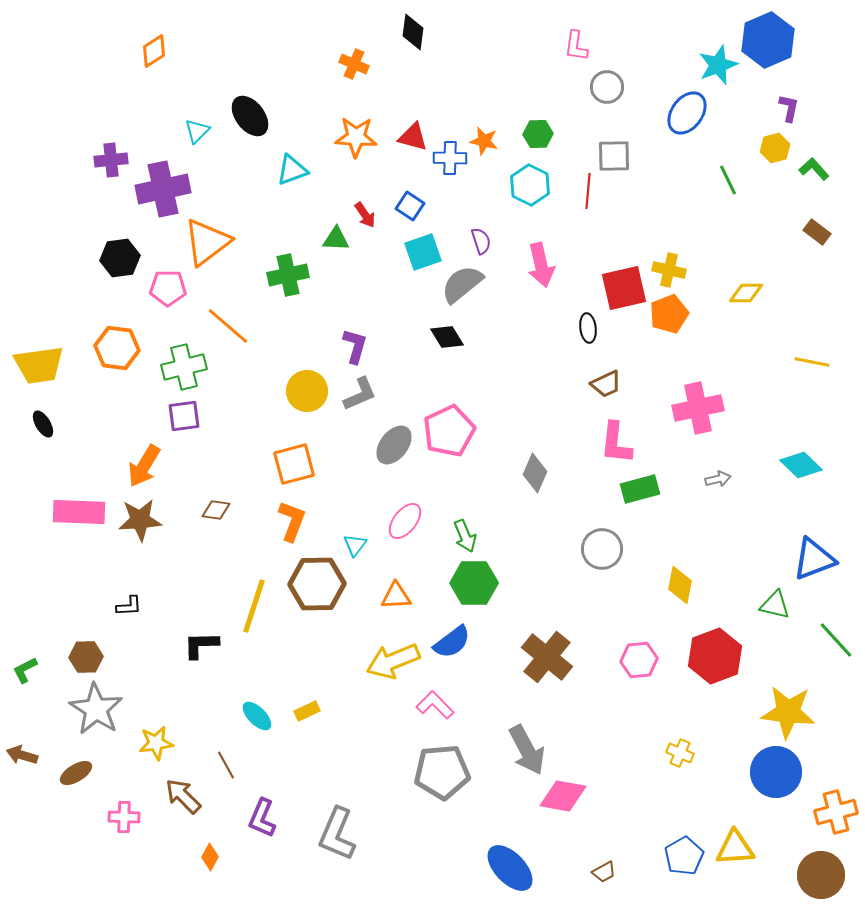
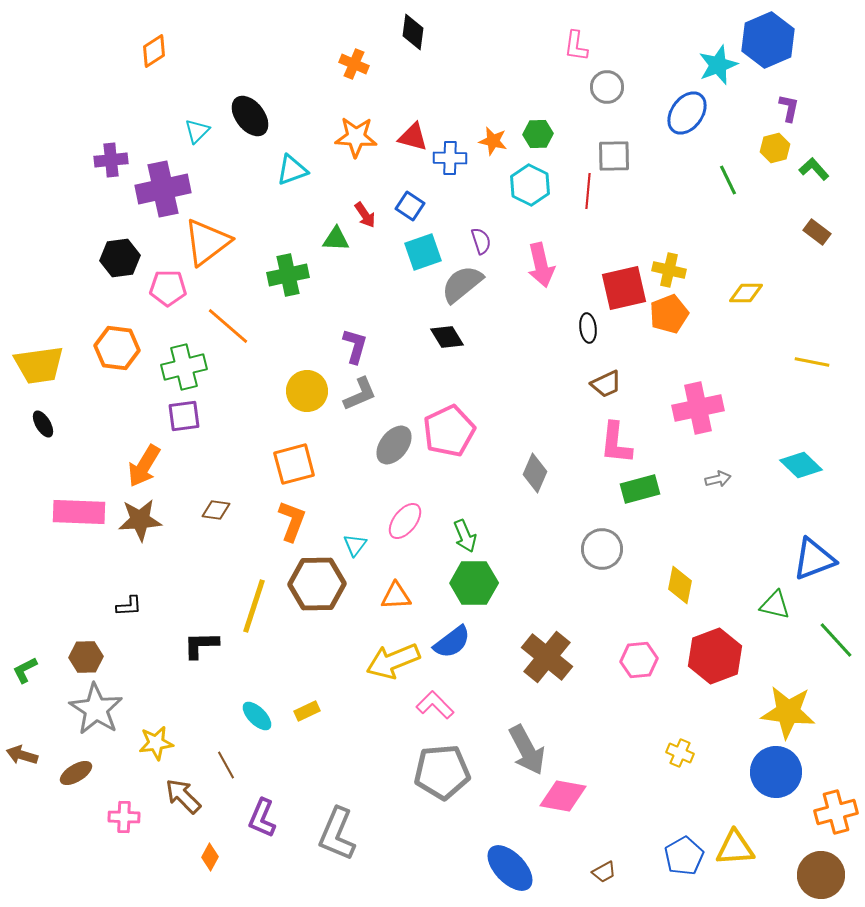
orange star at (484, 141): moved 9 px right
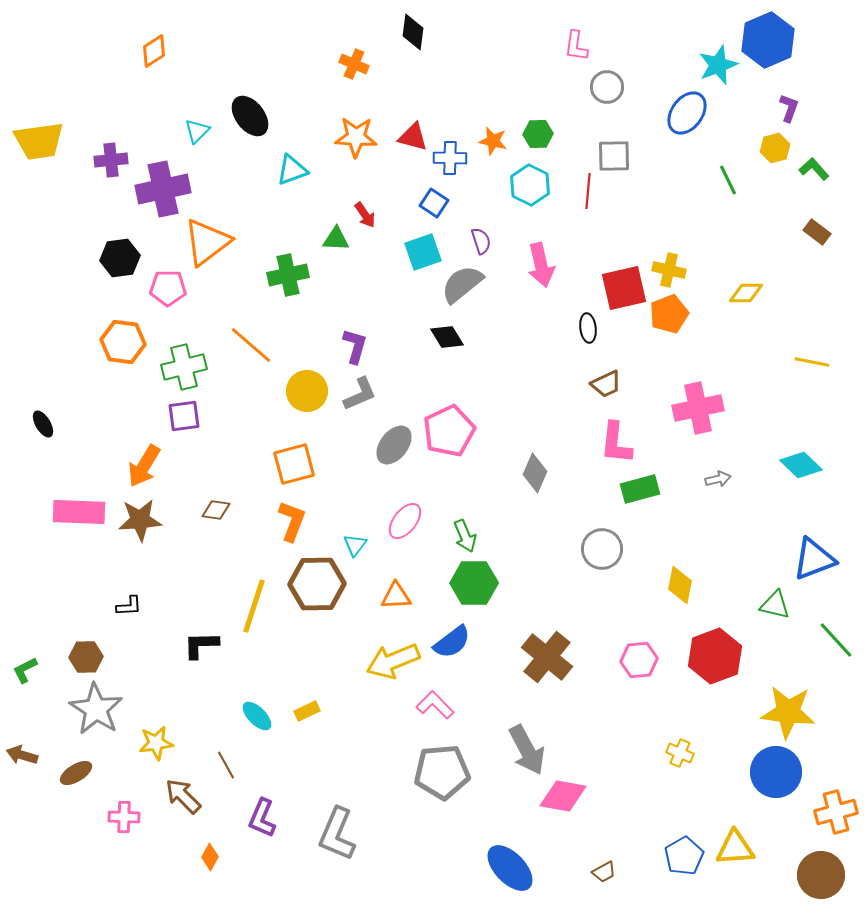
purple L-shape at (789, 108): rotated 8 degrees clockwise
blue square at (410, 206): moved 24 px right, 3 px up
orange line at (228, 326): moved 23 px right, 19 px down
orange hexagon at (117, 348): moved 6 px right, 6 px up
yellow trapezoid at (39, 365): moved 224 px up
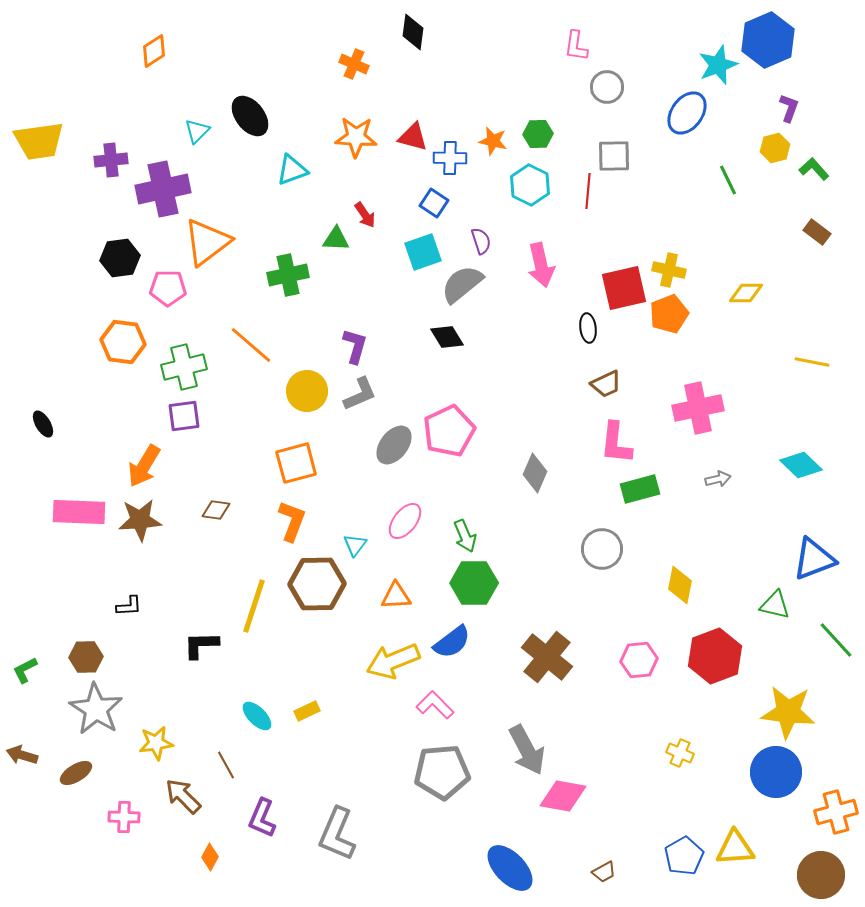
orange square at (294, 464): moved 2 px right, 1 px up
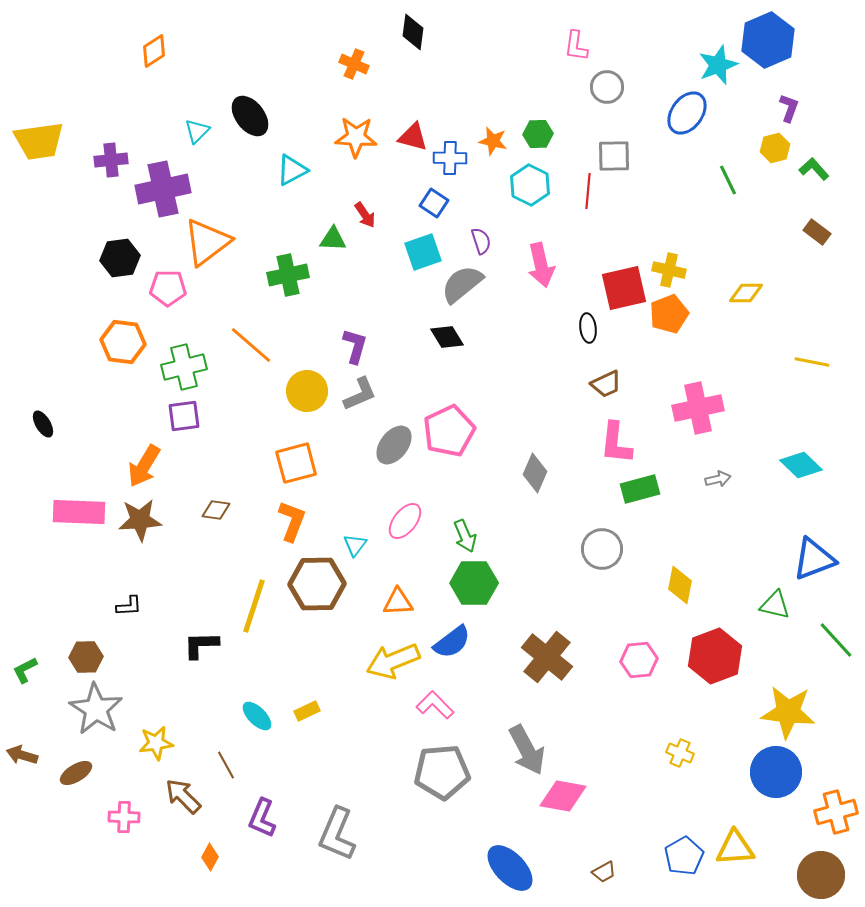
cyan triangle at (292, 170): rotated 8 degrees counterclockwise
green triangle at (336, 239): moved 3 px left
orange triangle at (396, 596): moved 2 px right, 6 px down
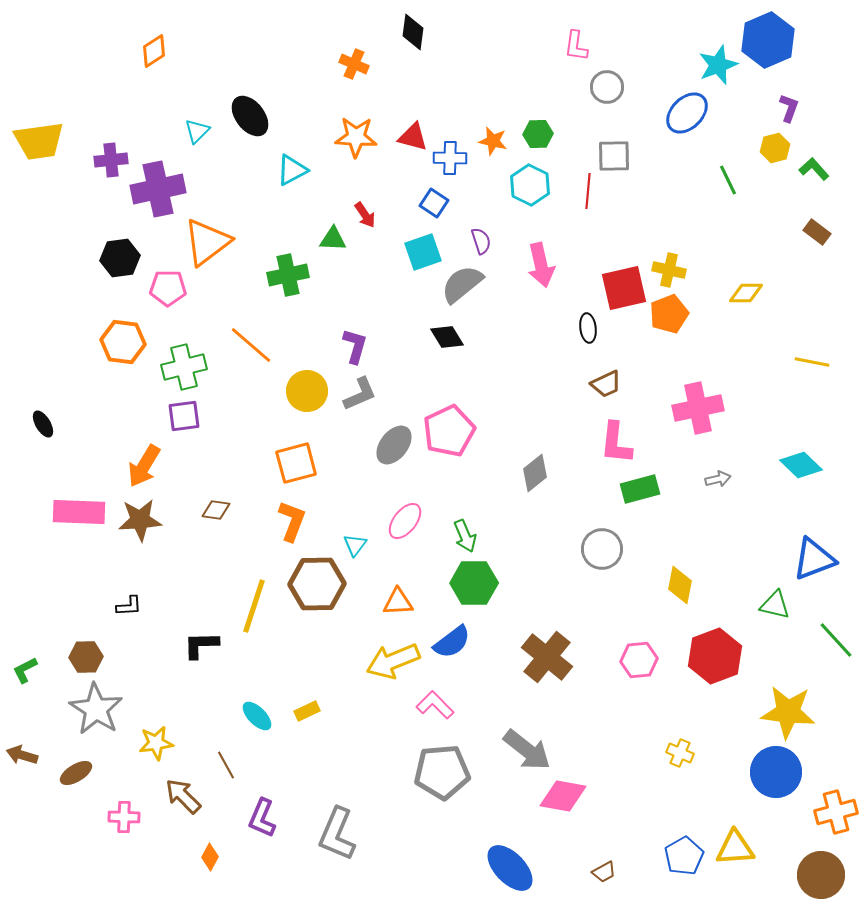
blue ellipse at (687, 113): rotated 9 degrees clockwise
purple cross at (163, 189): moved 5 px left
gray diamond at (535, 473): rotated 27 degrees clockwise
gray arrow at (527, 750): rotated 24 degrees counterclockwise
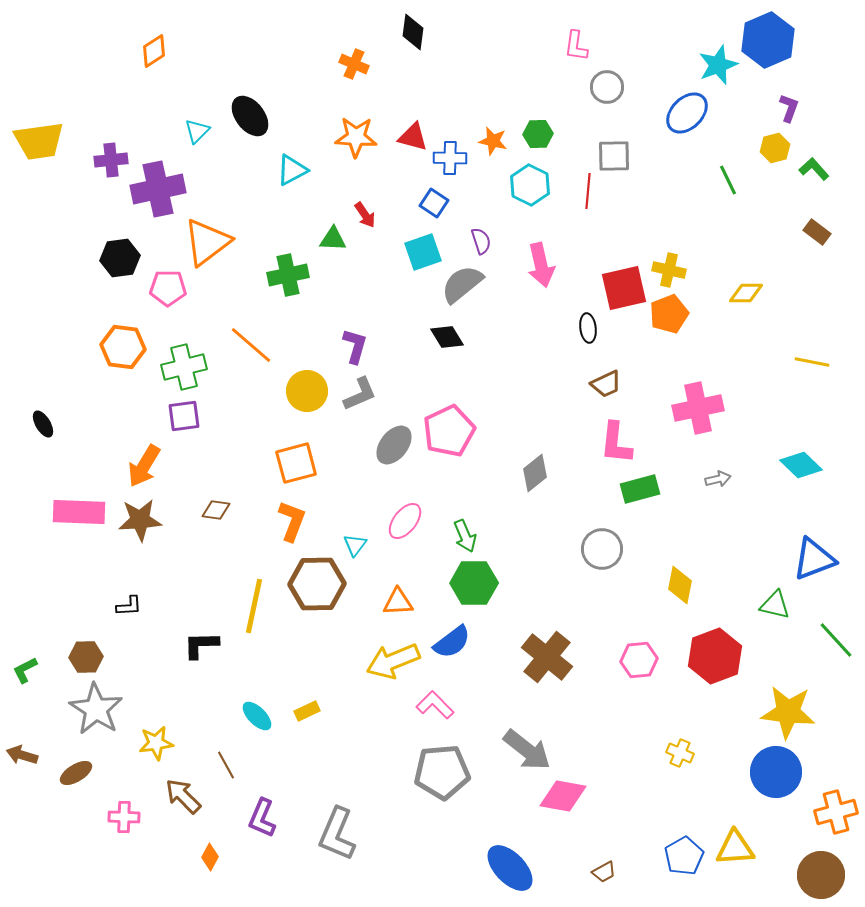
orange hexagon at (123, 342): moved 5 px down
yellow line at (254, 606): rotated 6 degrees counterclockwise
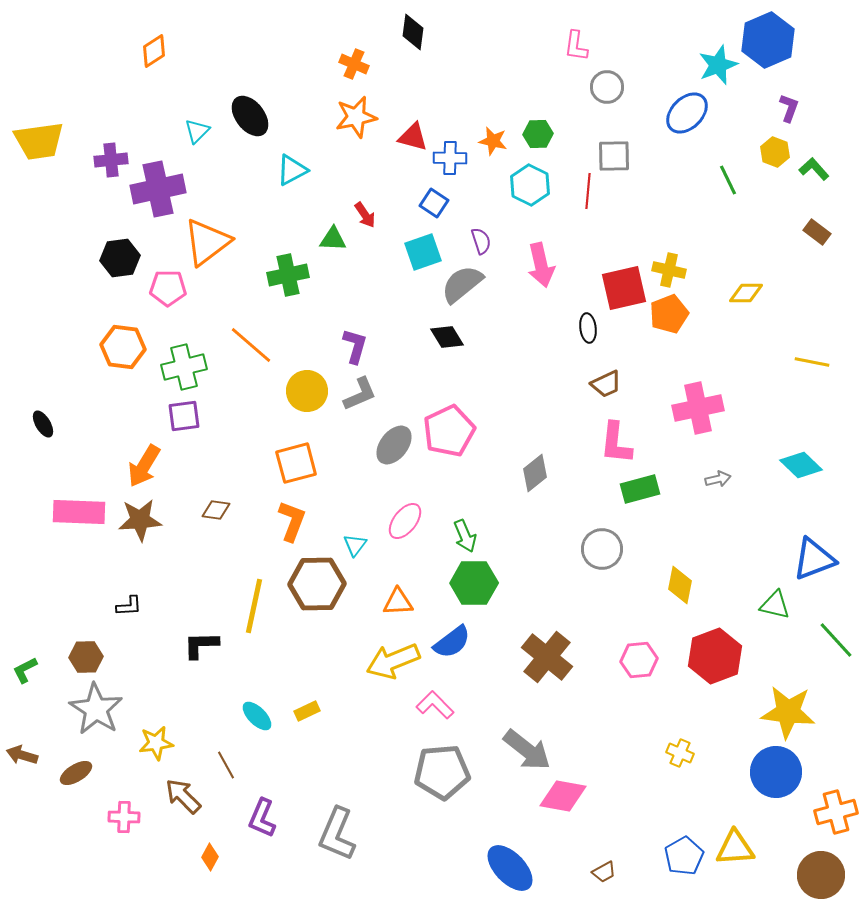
orange star at (356, 137): moved 20 px up; rotated 15 degrees counterclockwise
yellow hexagon at (775, 148): moved 4 px down; rotated 24 degrees counterclockwise
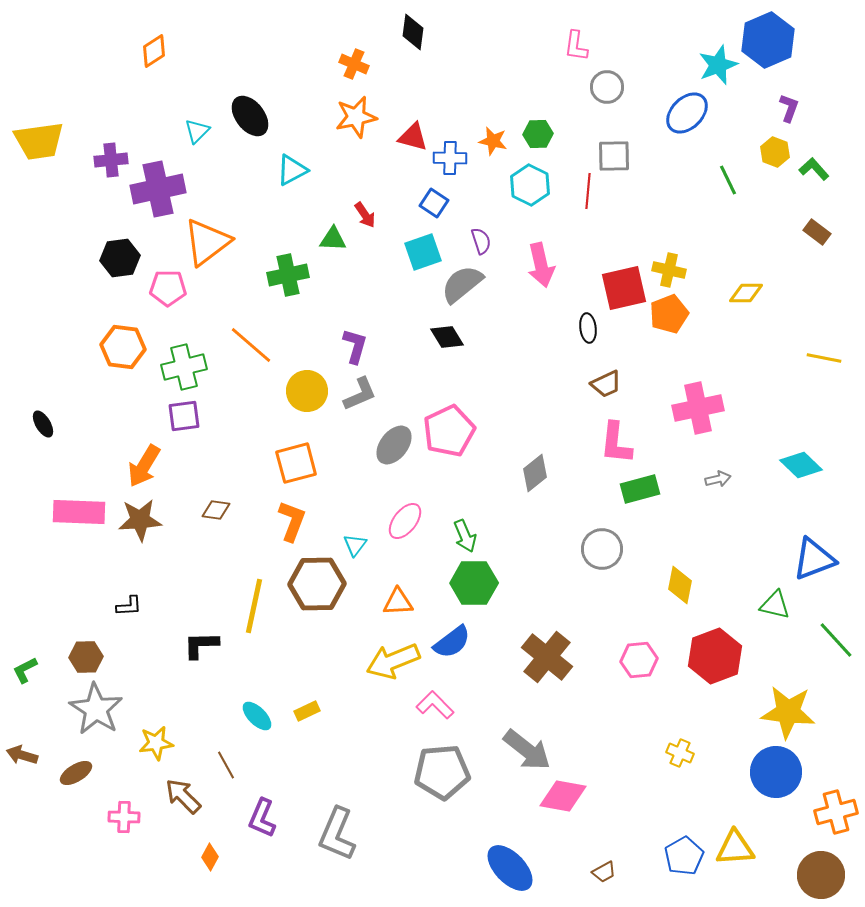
yellow line at (812, 362): moved 12 px right, 4 px up
